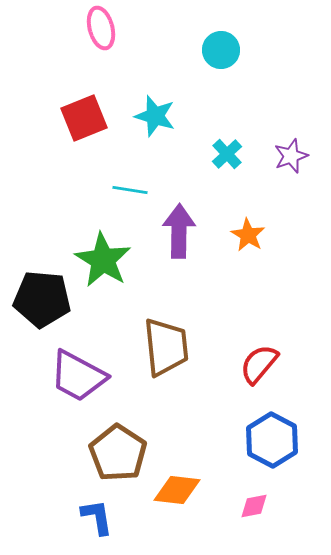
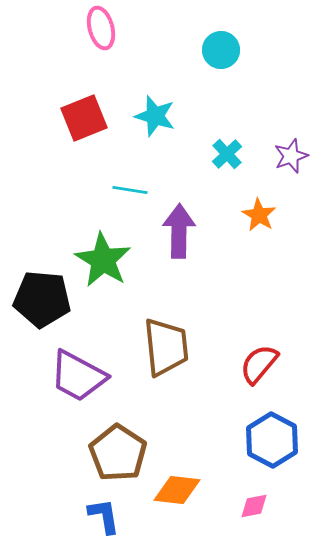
orange star: moved 11 px right, 20 px up
blue L-shape: moved 7 px right, 1 px up
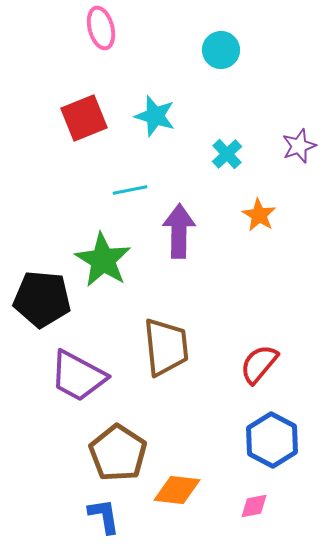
purple star: moved 8 px right, 10 px up
cyan line: rotated 20 degrees counterclockwise
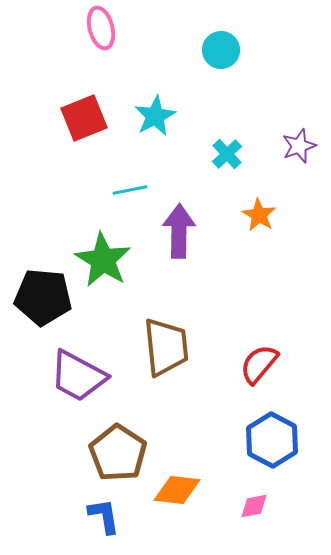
cyan star: rotated 27 degrees clockwise
black pentagon: moved 1 px right, 2 px up
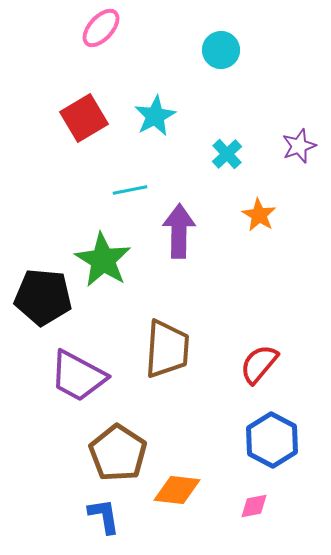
pink ellipse: rotated 57 degrees clockwise
red square: rotated 9 degrees counterclockwise
brown trapezoid: moved 1 px right, 2 px down; rotated 10 degrees clockwise
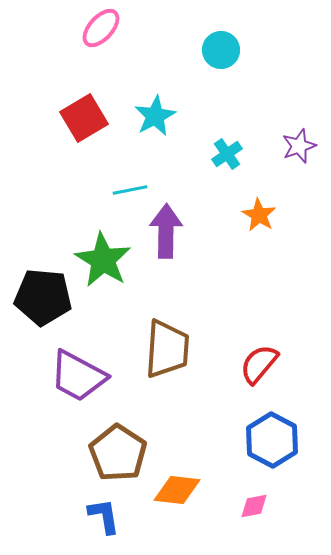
cyan cross: rotated 8 degrees clockwise
purple arrow: moved 13 px left
